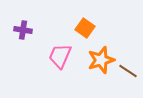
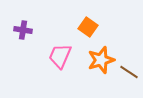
orange square: moved 3 px right, 1 px up
brown line: moved 1 px right, 1 px down
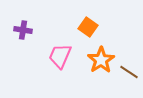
orange star: rotated 16 degrees counterclockwise
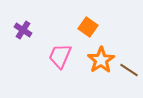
purple cross: rotated 24 degrees clockwise
brown line: moved 2 px up
